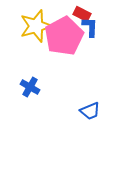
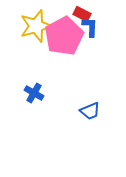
blue cross: moved 4 px right, 6 px down
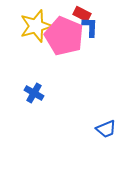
pink pentagon: rotated 21 degrees counterclockwise
blue trapezoid: moved 16 px right, 18 px down
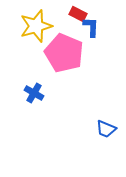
red rectangle: moved 4 px left
blue L-shape: moved 1 px right
pink pentagon: moved 17 px down
blue trapezoid: rotated 45 degrees clockwise
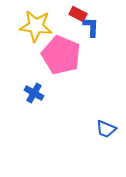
yellow star: rotated 24 degrees clockwise
pink pentagon: moved 3 px left, 2 px down
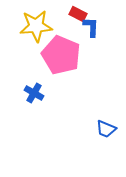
yellow star: rotated 12 degrees counterclockwise
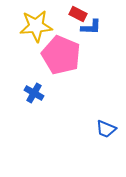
blue L-shape: rotated 90 degrees clockwise
